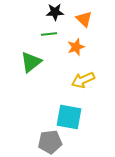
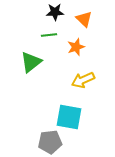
green line: moved 1 px down
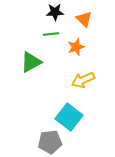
green line: moved 2 px right, 1 px up
green triangle: rotated 10 degrees clockwise
cyan square: rotated 28 degrees clockwise
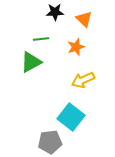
green line: moved 10 px left, 5 px down
cyan square: moved 2 px right
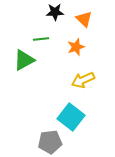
green triangle: moved 7 px left, 2 px up
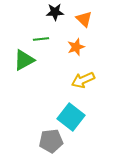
gray pentagon: moved 1 px right, 1 px up
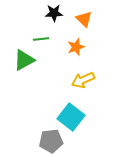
black star: moved 1 px left, 1 px down
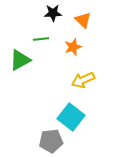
black star: moved 1 px left
orange triangle: moved 1 px left, 1 px down
orange star: moved 3 px left
green triangle: moved 4 px left
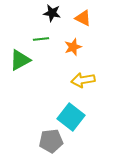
black star: moved 1 px left; rotated 12 degrees clockwise
orange triangle: moved 2 px up; rotated 18 degrees counterclockwise
yellow arrow: rotated 15 degrees clockwise
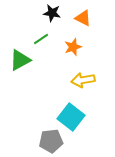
green line: rotated 28 degrees counterclockwise
